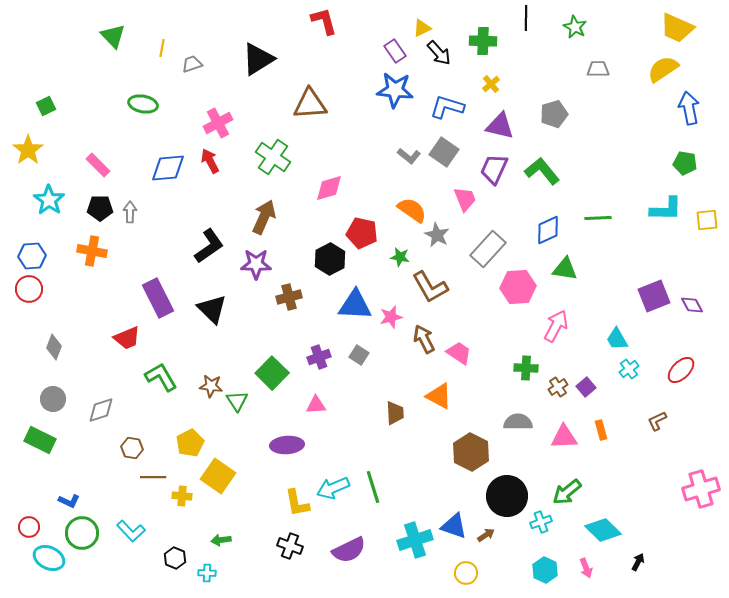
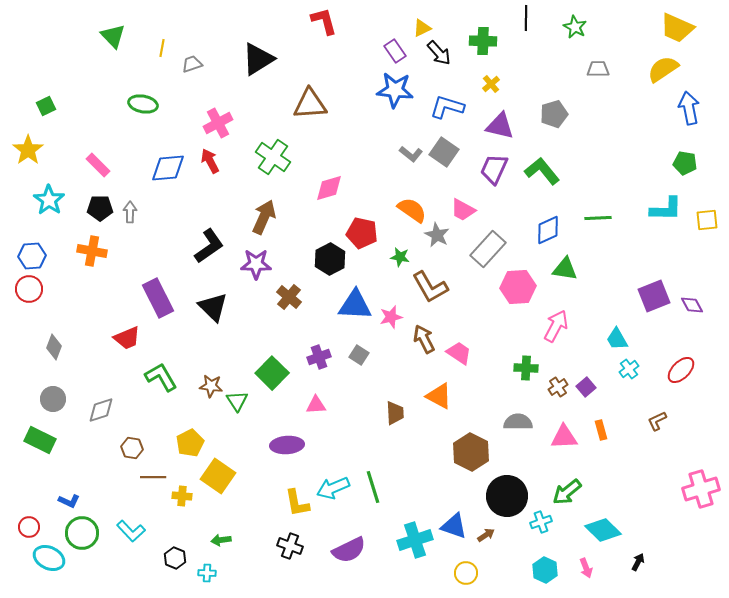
gray L-shape at (409, 156): moved 2 px right, 2 px up
pink trapezoid at (465, 199): moved 2 px left, 11 px down; rotated 140 degrees clockwise
brown cross at (289, 297): rotated 35 degrees counterclockwise
black triangle at (212, 309): moved 1 px right, 2 px up
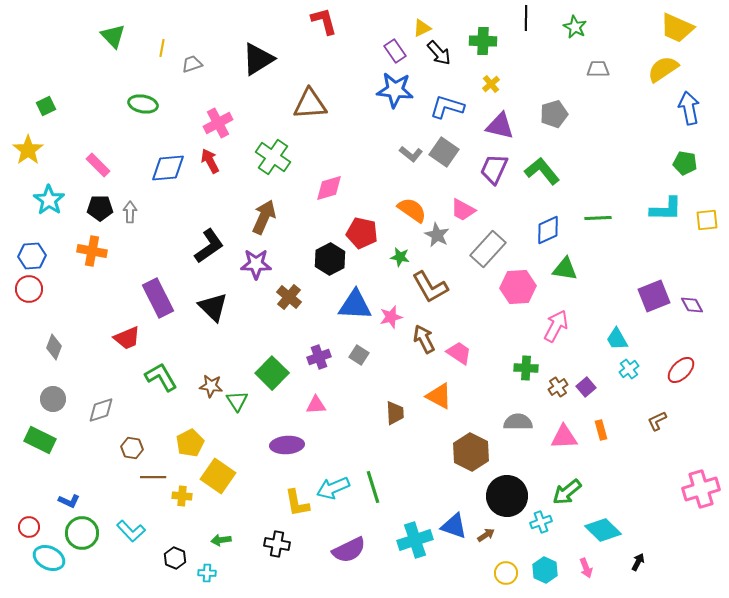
black cross at (290, 546): moved 13 px left, 2 px up; rotated 10 degrees counterclockwise
yellow circle at (466, 573): moved 40 px right
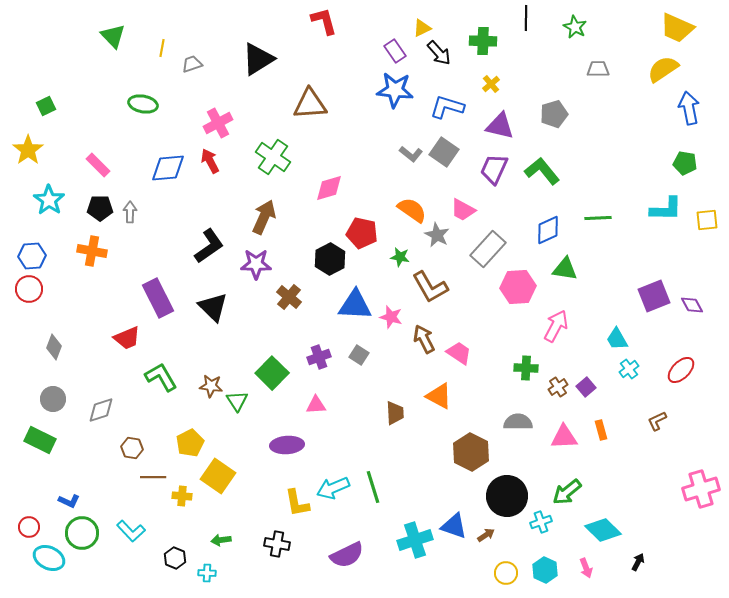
pink star at (391, 317): rotated 30 degrees clockwise
purple semicircle at (349, 550): moved 2 px left, 5 px down
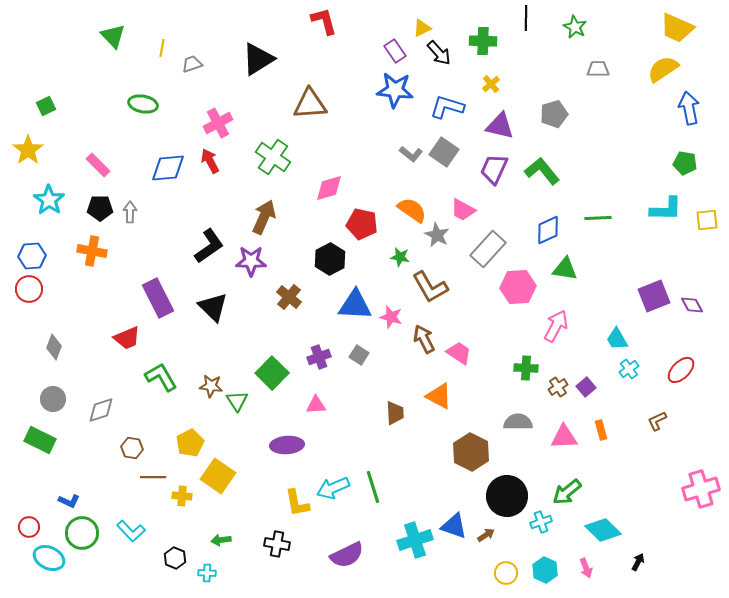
red pentagon at (362, 233): moved 9 px up
purple star at (256, 264): moved 5 px left, 3 px up
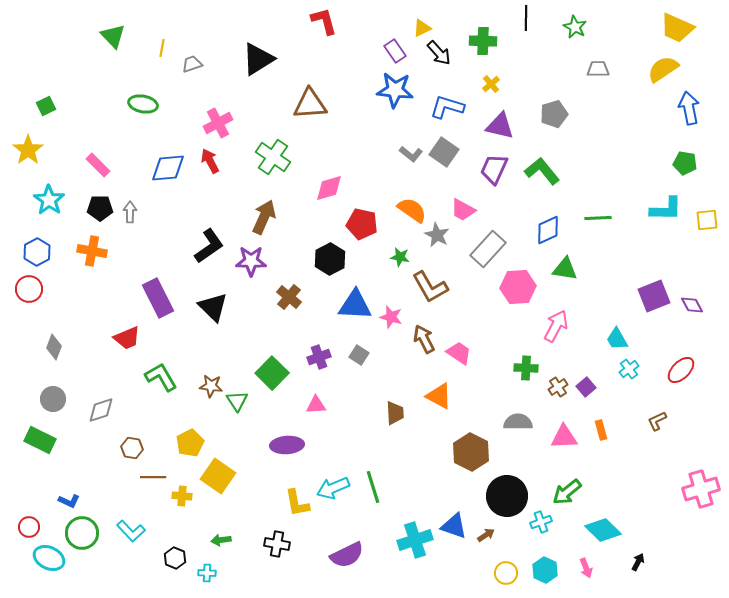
blue hexagon at (32, 256): moved 5 px right, 4 px up; rotated 24 degrees counterclockwise
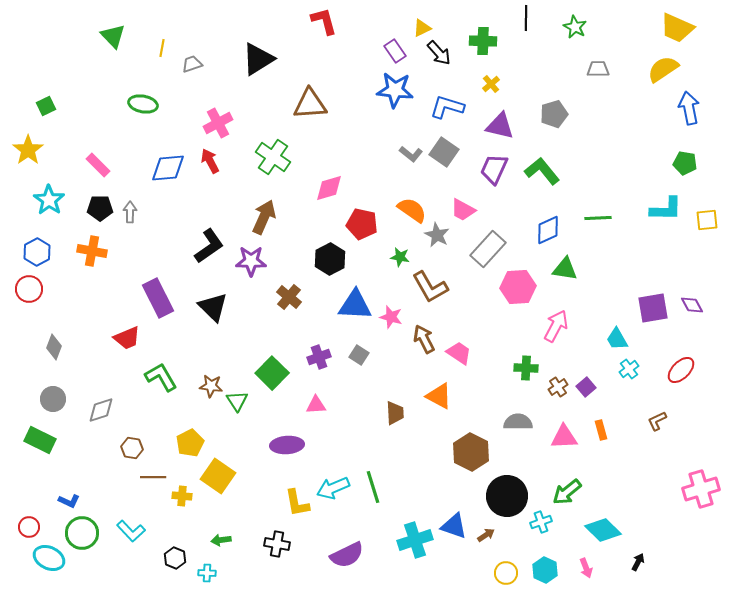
purple square at (654, 296): moved 1 px left, 12 px down; rotated 12 degrees clockwise
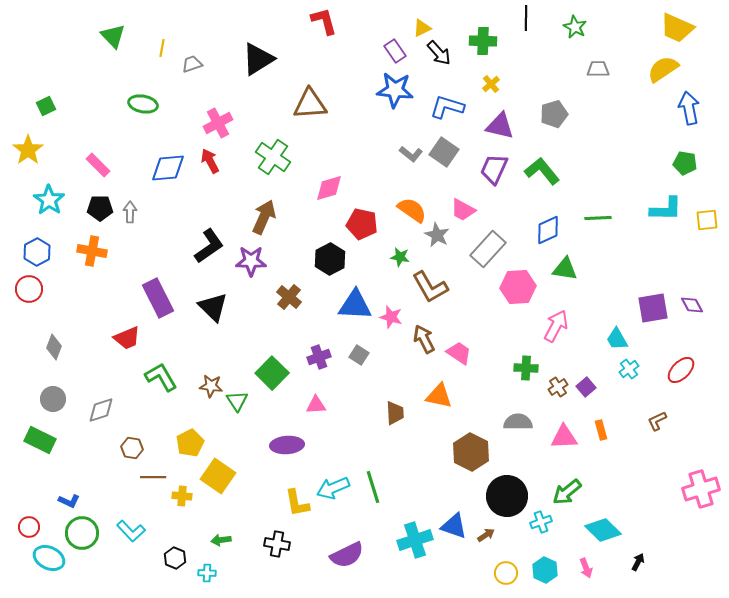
orange triangle at (439, 396): rotated 16 degrees counterclockwise
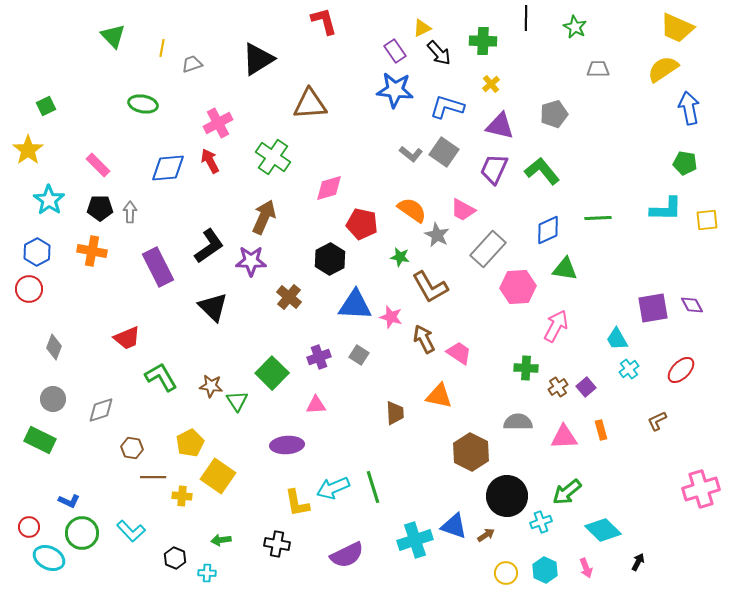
purple rectangle at (158, 298): moved 31 px up
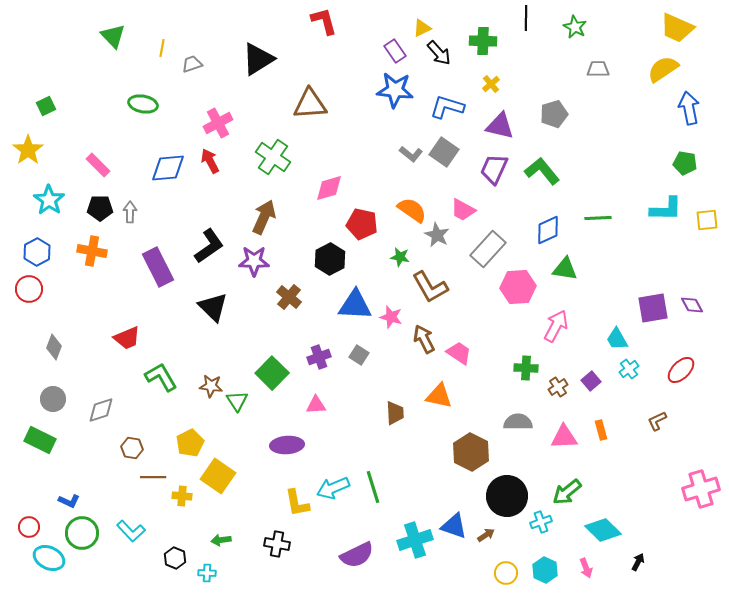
purple star at (251, 261): moved 3 px right
purple square at (586, 387): moved 5 px right, 6 px up
purple semicircle at (347, 555): moved 10 px right
